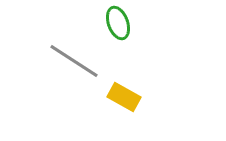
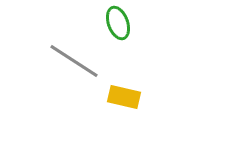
yellow rectangle: rotated 16 degrees counterclockwise
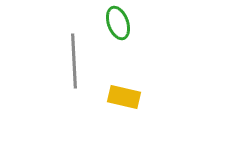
gray line: rotated 54 degrees clockwise
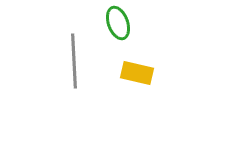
yellow rectangle: moved 13 px right, 24 px up
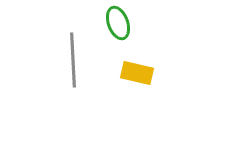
gray line: moved 1 px left, 1 px up
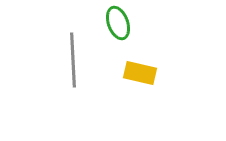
yellow rectangle: moved 3 px right
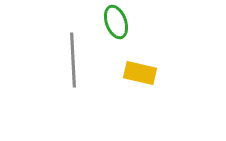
green ellipse: moved 2 px left, 1 px up
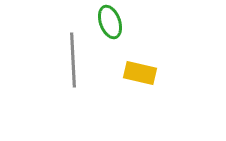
green ellipse: moved 6 px left
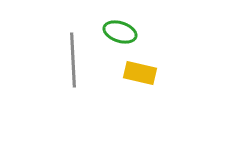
green ellipse: moved 10 px right, 10 px down; rotated 52 degrees counterclockwise
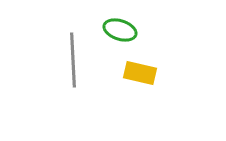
green ellipse: moved 2 px up
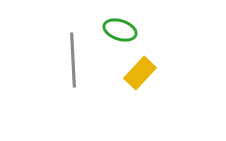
yellow rectangle: rotated 60 degrees counterclockwise
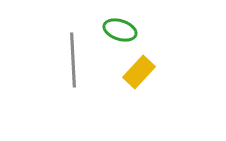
yellow rectangle: moved 1 px left, 1 px up
